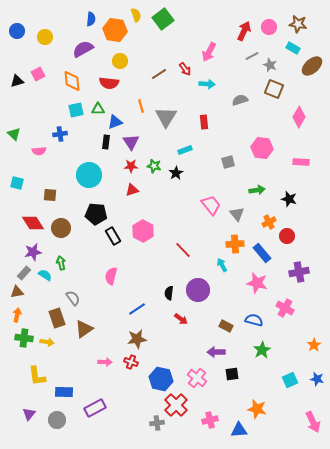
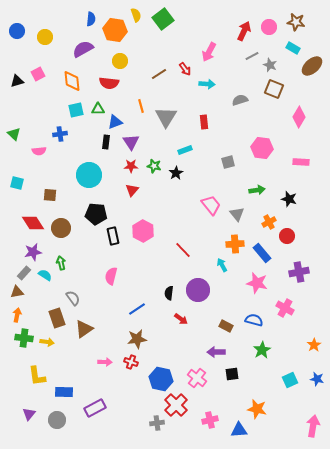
brown star at (298, 24): moved 2 px left, 2 px up
red triangle at (132, 190): rotated 32 degrees counterclockwise
black rectangle at (113, 236): rotated 18 degrees clockwise
pink arrow at (313, 422): moved 4 px down; rotated 145 degrees counterclockwise
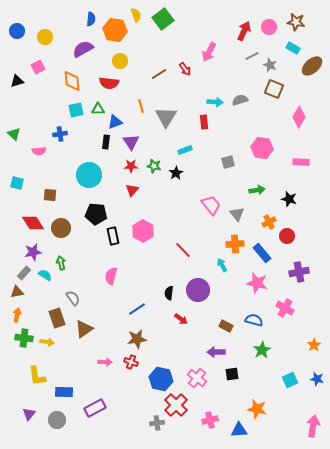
pink square at (38, 74): moved 7 px up
cyan arrow at (207, 84): moved 8 px right, 18 px down
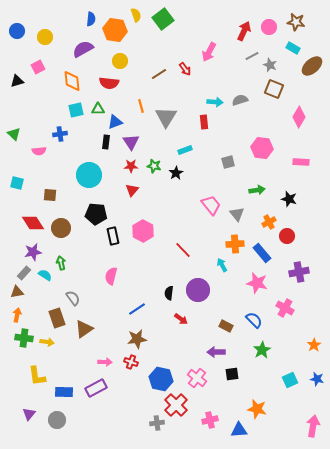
blue semicircle at (254, 320): rotated 30 degrees clockwise
purple rectangle at (95, 408): moved 1 px right, 20 px up
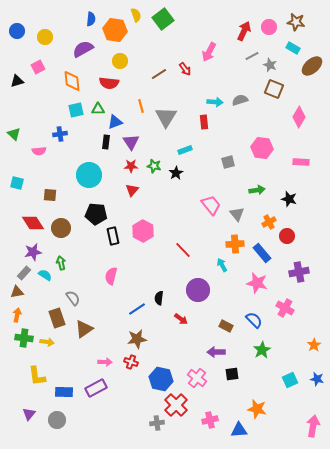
black semicircle at (169, 293): moved 10 px left, 5 px down
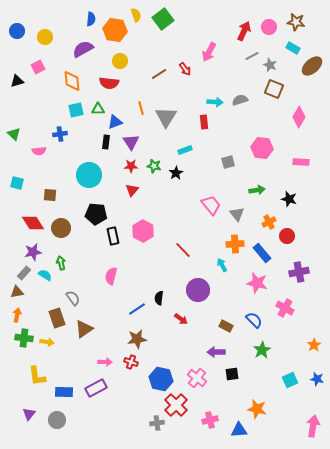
orange line at (141, 106): moved 2 px down
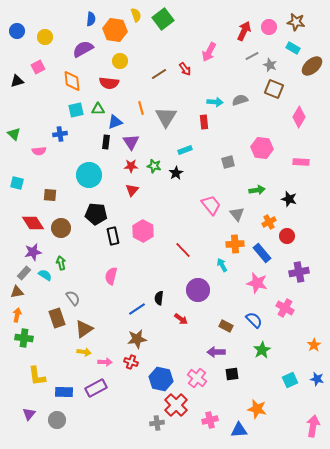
yellow arrow at (47, 342): moved 37 px right, 10 px down
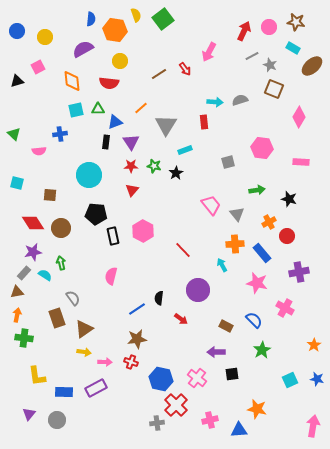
orange line at (141, 108): rotated 64 degrees clockwise
gray triangle at (166, 117): moved 8 px down
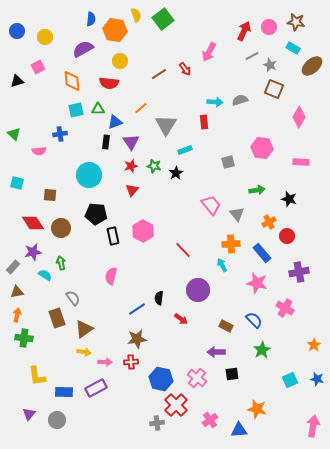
red star at (131, 166): rotated 16 degrees counterclockwise
orange cross at (235, 244): moved 4 px left
gray rectangle at (24, 273): moved 11 px left, 6 px up
red cross at (131, 362): rotated 24 degrees counterclockwise
pink cross at (210, 420): rotated 21 degrees counterclockwise
